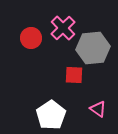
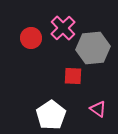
red square: moved 1 px left, 1 px down
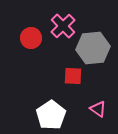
pink cross: moved 2 px up
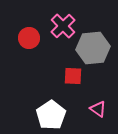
red circle: moved 2 px left
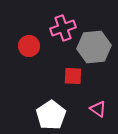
pink cross: moved 2 px down; rotated 25 degrees clockwise
red circle: moved 8 px down
gray hexagon: moved 1 px right, 1 px up
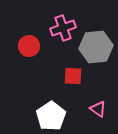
gray hexagon: moved 2 px right
white pentagon: moved 1 px down
